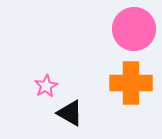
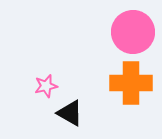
pink circle: moved 1 px left, 3 px down
pink star: rotated 15 degrees clockwise
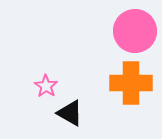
pink circle: moved 2 px right, 1 px up
pink star: rotated 25 degrees counterclockwise
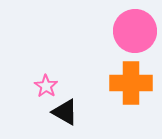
black triangle: moved 5 px left, 1 px up
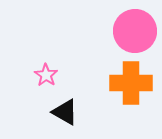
pink star: moved 11 px up
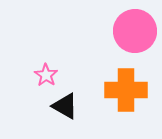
orange cross: moved 5 px left, 7 px down
black triangle: moved 6 px up
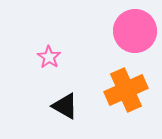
pink star: moved 3 px right, 18 px up
orange cross: rotated 24 degrees counterclockwise
